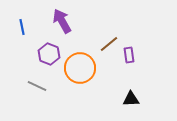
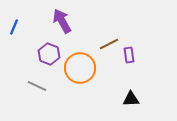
blue line: moved 8 px left; rotated 35 degrees clockwise
brown line: rotated 12 degrees clockwise
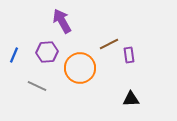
blue line: moved 28 px down
purple hexagon: moved 2 px left, 2 px up; rotated 25 degrees counterclockwise
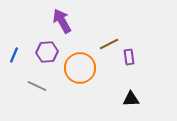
purple rectangle: moved 2 px down
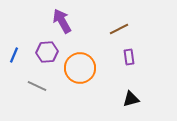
brown line: moved 10 px right, 15 px up
black triangle: rotated 12 degrees counterclockwise
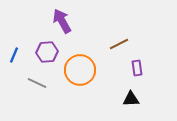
brown line: moved 15 px down
purple rectangle: moved 8 px right, 11 px down
orange circle: moved 2 px down
gray line: moved 3 px up
black triangle: rotated 12 degrees clockwise
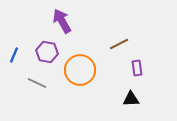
purple hexagon: rotated 15 degrees clockwise
